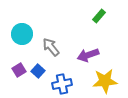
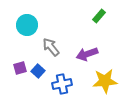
cyan circle: moved 5 px right, 9 px up
purple arrow: moved 1 px left, 1 px up
purple square: moved 1 px right, 2 px up; rotated 16 degrees clockwise
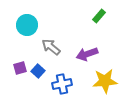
gray arrow: rotated 12 degrees counterclockwise
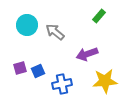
gray arrow: moved 4 px right, 15 px up
blue square: rotated 24 degrees clockwise
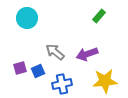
cyan circle: moved 7 px up
gray arrow: moved 20 px down
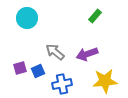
green rectangle: moved 4 px left
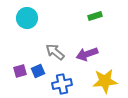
green rectangle: rotated 32 degrees clockwise
purple square: moved 3 px down
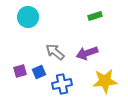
cyan circle: moved 1 px right, 1 px up
purple arrow: moved 1 px up
blue square: moved 1 px right, 1 px down
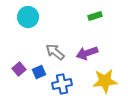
purple square: moved 1 px left, 2 px up; rotated 24 degrees counterclockwise
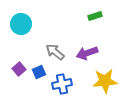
cyan circle: moved 7 px left, 7 px down
